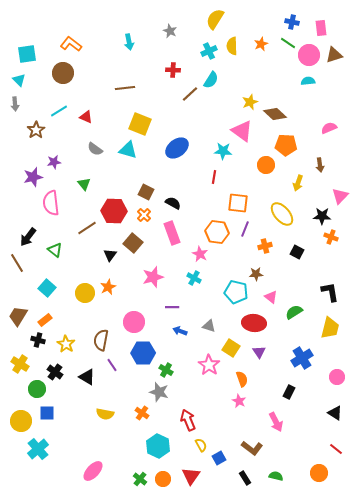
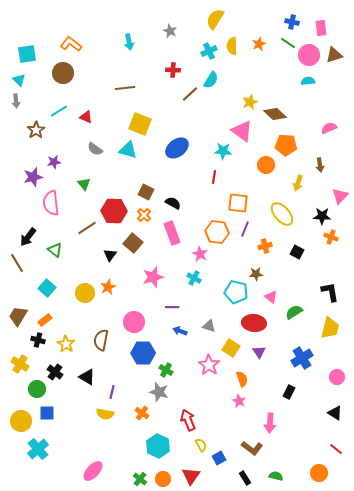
orange star at (261, 44): moved 2 px left
gray arrow at (15, 104): moved 1 px right, 3 px up
purple line at (112, 365): moved 27 px down; rotated 48 degrees clockwise
pink arrow at (276, 422): moved 6 px left, 1 px down; rotated 30 degrees clockwise
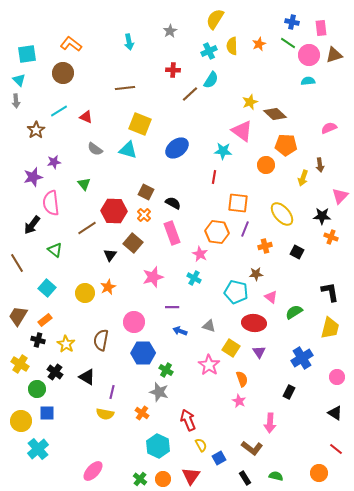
gray star at (170, 31): rotated 16 degrees clockwise
yellow arrow at (298, 183): moved 5 px right, 5 px up
black arrow at (28, 237): moved 4 px right, 12 px up
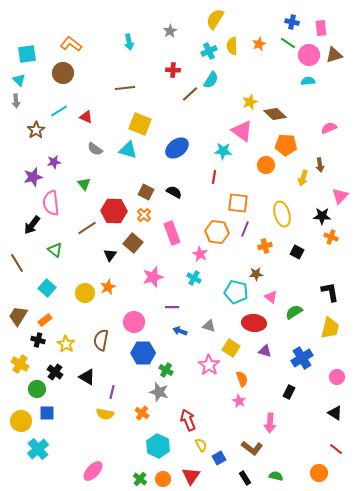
black semicircle at (173, 203): moved 1 px right, 11 px up
yellow ellipse at (282, 214): rotated 25 degrees clockwise
purple triangle at (259, 352): moved 6 px right, 1 px up; rotated 40 degrees counterclockwise
